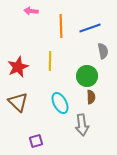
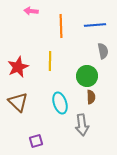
blue line: moved 5 px right, 3 px up; rotated 15 degrees clockwise
cyan ellipse: rotated 10 degrees clockwise
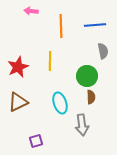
brown triangle: rotated 50 degrees clockwise
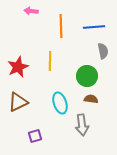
blue line: moved 1 px left, 2 px down
brown semicircle: moved 2 px down; rotated 80 degrees counterclockwise
purple square: moved 1 px left, 5 px up
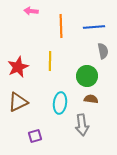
cyan ellipse: rotated 25 degrees clockwise
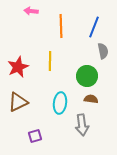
blue line: rotated 65 degrees counterclockwise
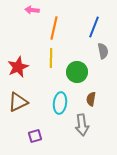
pink arrow: moved 1 px right, 1 px up
orange line: moved 7 px left, 2 px down; rotated 15 degrees clockwise
yellow line: moved 1 px right, 3 px up
green circle: moved 10 px left, 4 px up
brown semicircle: rotated 88 degrees counterclockwise
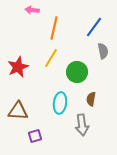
blue line: rotated 15 degrees clockwise
yellow line: rotated 30 degrees clockwise
brown triangle: moved 9 px down; rotated 30 degrees clockwise
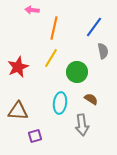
brown semicircle: rotated 112 degrees clockwise
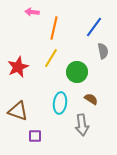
pink arrow: moved 2 px down
brown triangle: rotated 15 degrees clockwise
purple square: rotated 16 degrees clockwise
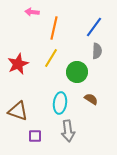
gray semicircle: moved 6 px left; rotated 14 degrees clockwise
red star: moved 3 px up
gray arrow: moved 14 px left, 6 px down
